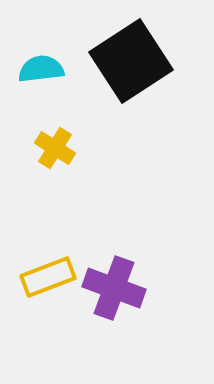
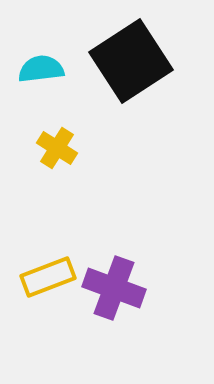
yellow cross: moved 2 px right
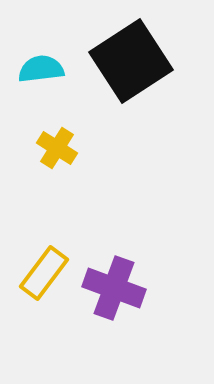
yellow rectangle: moved 4 px left, 4 px up; rotated 32 degrees counterclockwise
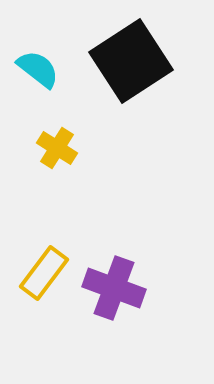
cyan semicircle: moved 3 px left; rotated 45 degrees clockwise
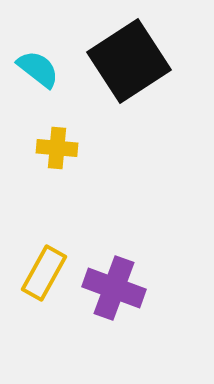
black square: moved 2 px left
yellow cross: rotated 27 degrees counterclockwise
yellow rectangle: rotated 8 degrees counterclockwise
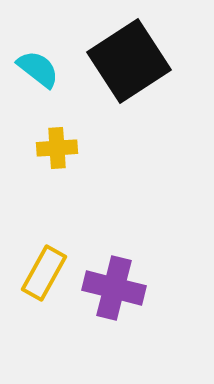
yellow cross: rotated 9 degrees counterclockwise
purple cross: rotated 6 degrees counterclockwise
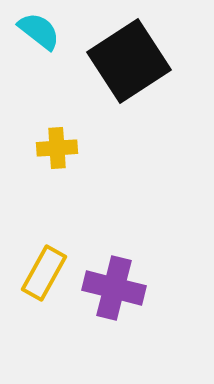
cyan semicircle: moved 1 px right, 38 px up
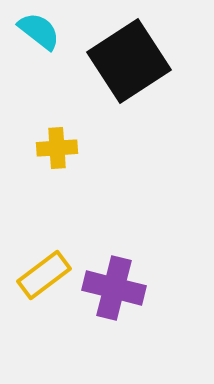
yellow rectangle: moved 2 px down; rotated 24 degrees clockwise
